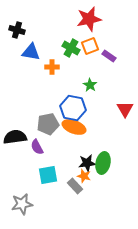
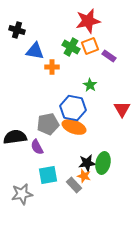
red star: moved 1 px left, 2 px down
green cross: moved 1 px up
blue triangle: moved 4 px right, 1 px up
red triangle: moved 3 px left
gray rectangle: moved 1 px left, 1 px up
gray star: moved 10 px up
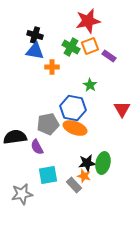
black cross: moved 18 px right, 5 px down
orange ellipse: moved 1 px right, 1 px down
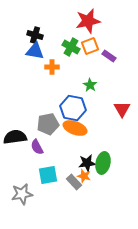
gray rectangle: moved 3 px up
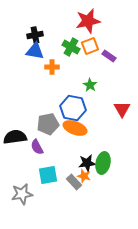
black cross: rotated 28 degrees counterclockwise
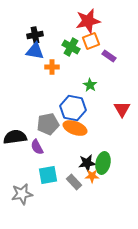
orange square: moved 1 px right, 5 px up
orange star: moved 8 px right; rotated 16 degrees counterclockwise
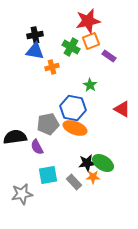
orange cross: rotated 16 degrees counterclockwise
red triangle: rotated 30 degrees counterclockwise
green ellipse: rotated 70 degrees counterclockwise
orange star: moved 1 px right, 1 px down
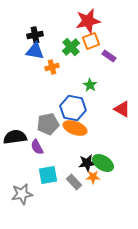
green cross: rotated 18 degrees clockwise
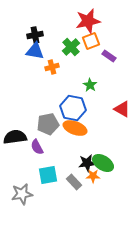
orange star: moved 1 px up
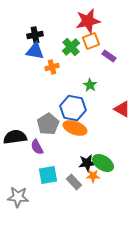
gray pentagon: rotated 20 degrees counterclockwise
gray star: moved 4 px left, 3 px down; rotated 15 degrees clockwise
